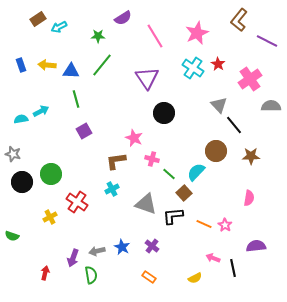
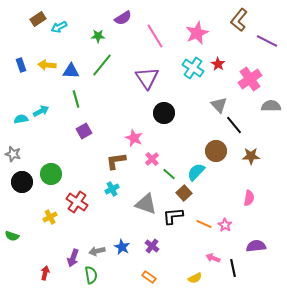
pink cross at (152, 159): rotated 32 degrees clockwise
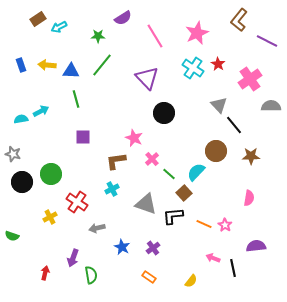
purple triangle at (147, 78): rotated 10 degrees counterclockwise
purple square at (84, 131): moved 1 px left, 6 px down; rotated 28 degrees clockwise
purple cross at (152, 246): moved 1 px right, 2 px down; rotated 16 degrees clockwise
gray arrow at (97, 251): moved 23 px up
yellow semicircle at (195, 278): moved 4 px left, 3 px down; rotated 24 degrees counterclockwise
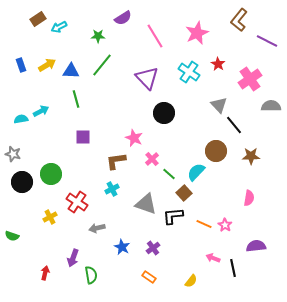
yellow arrow at (47, 65): rotated 144 degrees clockwise
cyan cross at (193, 68): moved 4 px left, 4 px down
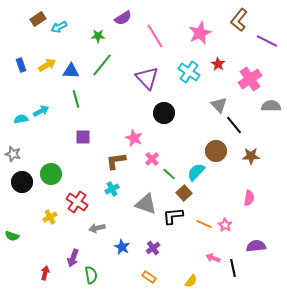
pink star at (197, 33): moved 3 px right
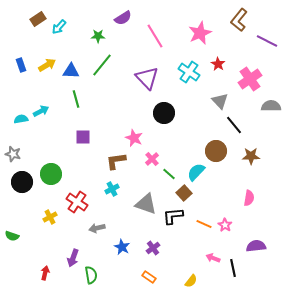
cyan arrow at (59, 27): rotated 21 degrees counterclockwise
gray triangle at (219, 105): moved 1 px right, 4 px up
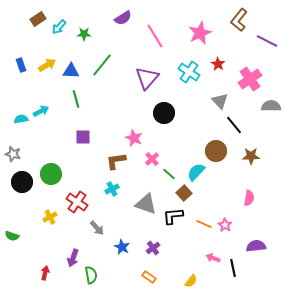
green star at (98, 36): moved 14 px left, 2 px up
purple triangle at (147, 78): rotated 25 degrees clockwise
gray arrow at (97, 228): rotated 119 degrees counterclockwise
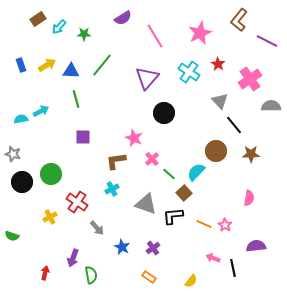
brown star at (251, 156): moved 2 px up
